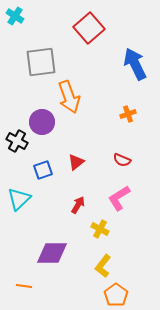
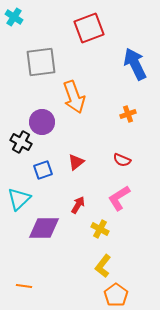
cyan cross: moved 1 px left, 1 px down
red square: rotated 20 degrees clockwise
orange arrow: moved 5 px right
black cross: moved 4 px right, 1 px down
purple diamond: moved 8 px left, 25 px up
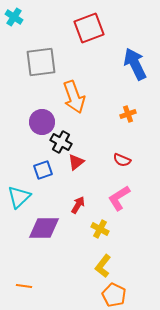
black cross: moved 40 px right
cyan triangle: moved 2 px up
orange pentagon: moved 2 px left; rotated 10 degrees counterclockwise
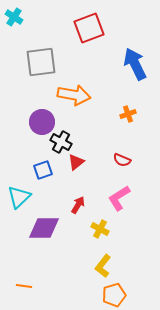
orange arrow: moved 2 px up; rotated 60 degrees counterclockwise
orange pentagon: rotated 30 degrees clockwise
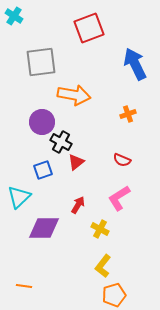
cyan cross: moved 1 px up
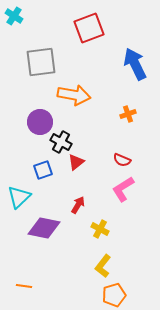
purple circle: moved 2 px left
pink L-shape: moved 4 px right, 9 px up
purple diamond: rotated 12 degrees clockwise
